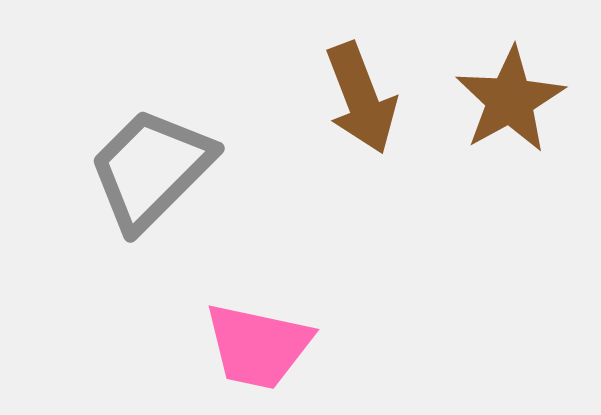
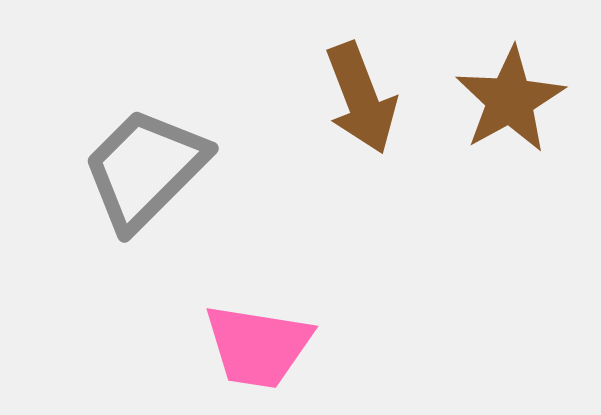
gray trapezoid: moved 6 px left
pink trapezoid: rotated 3 degrees counterclockwise
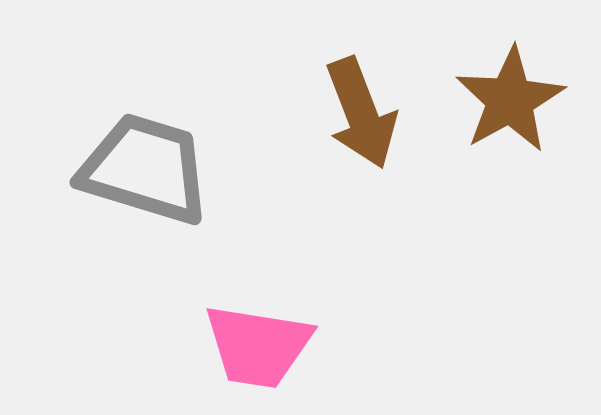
brown arrow: moved 15 px down
gray trapezoid: rotated 62 degrees clockwise
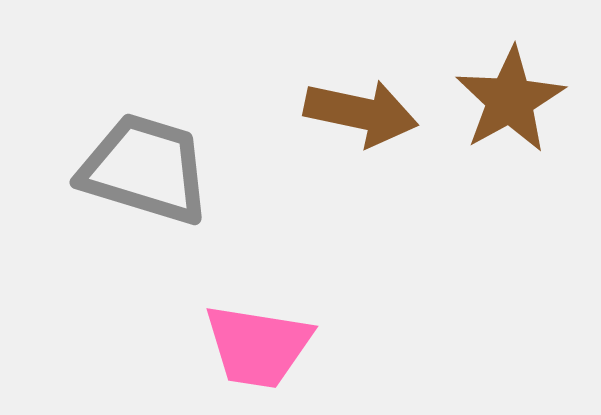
brown arrow: rotated 57 degrees counterclockwise
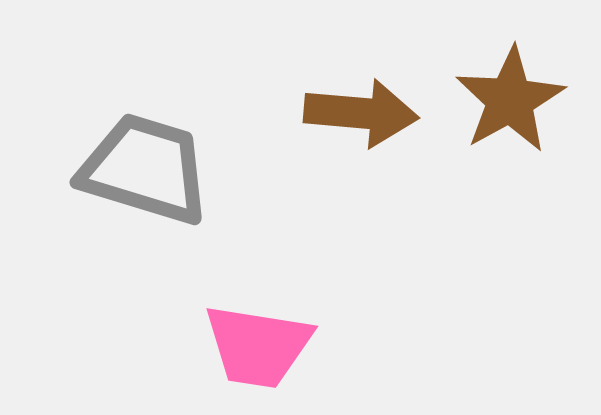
brown arrow: rotated 7 degrees counterclockwise
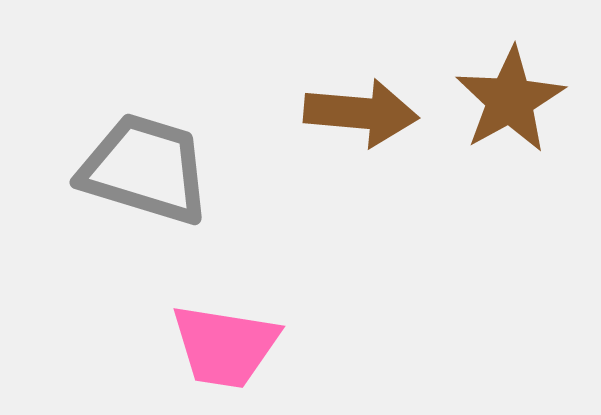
pink trapezoid: moved 33 px left
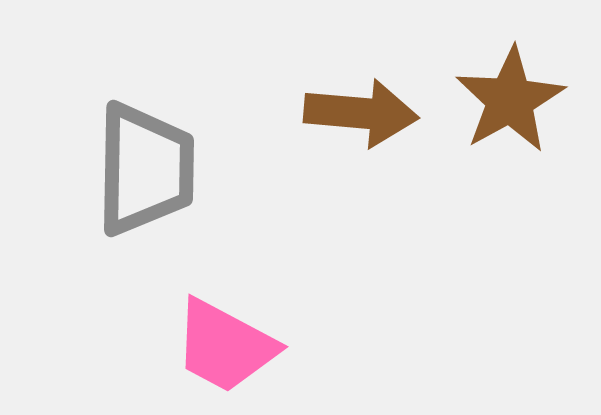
gray trapezoid: rotated 74 degrees clockwise
pink trapezoid: rotated 19 degrees clockwise
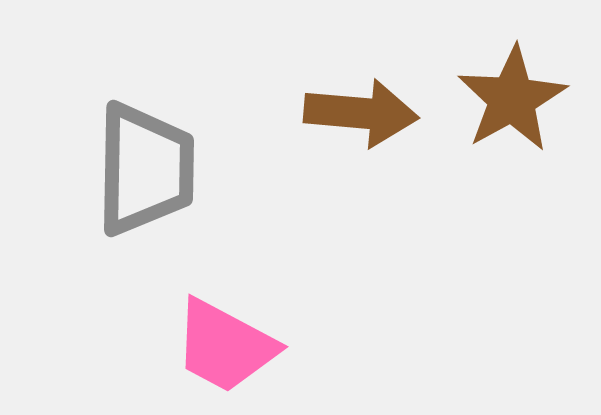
brown star: moved 2 px right, 1 px up
